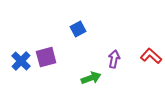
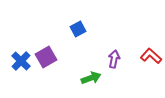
purple square: rotated 15 degrees counterclockwise
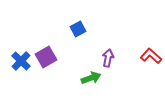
purple arrow: moved 6 px left, 1 px up
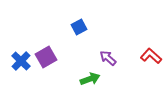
blue square: moved 1 px right, 2 px up
purple arrow: rotated 60 degrees counterclockwise
green arrow: moved 1 px left, 1 px down
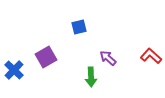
blue square: rotated 14 degrees clockwise
blue cross: moved 7 px left, 9 px down
green arrow: moved 1 px right, 2 px up; rotated 108 degrees clockwise
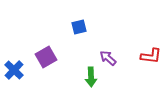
red L-shape: rotated 145 degrees clockwise
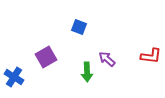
blue square: rotated 35 degrees clockwise
purple arrow: moved 1 px left, 1 px down
blue cross: moved 7 px down; rotated 12 degrees counterclockwise
green arrow: moved 4 px left, 5 px up
